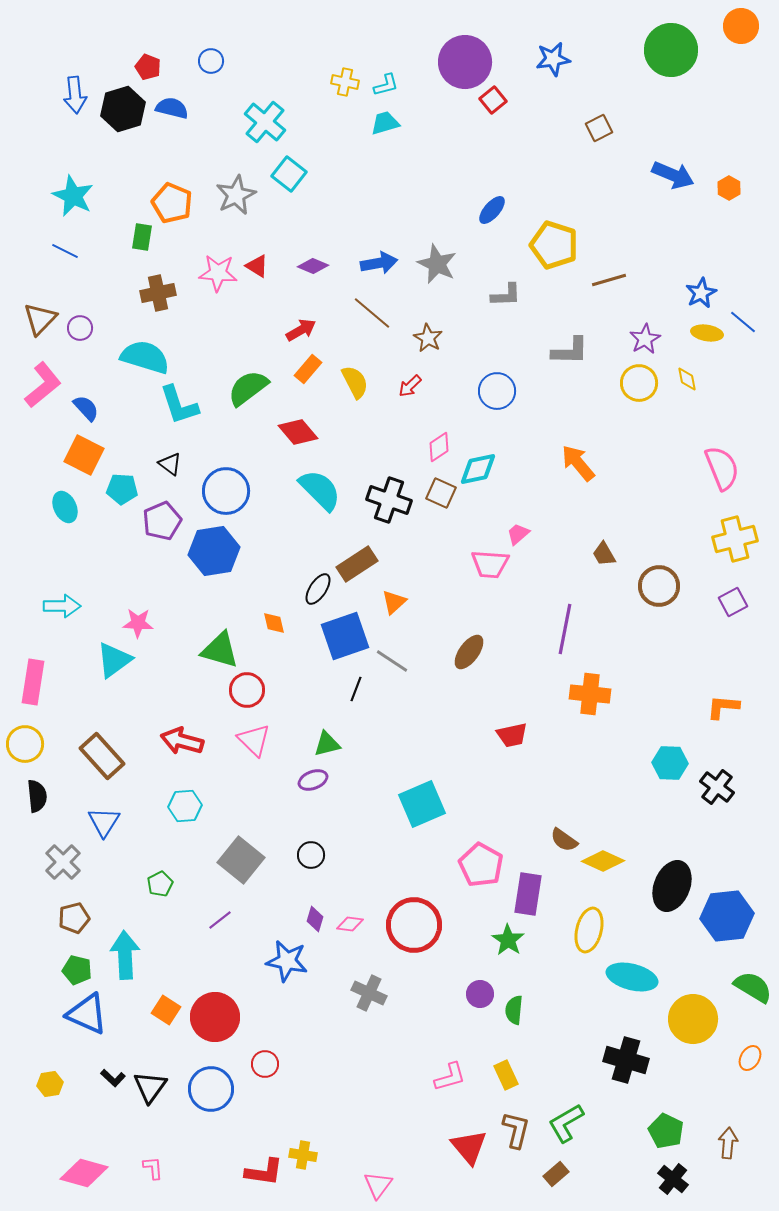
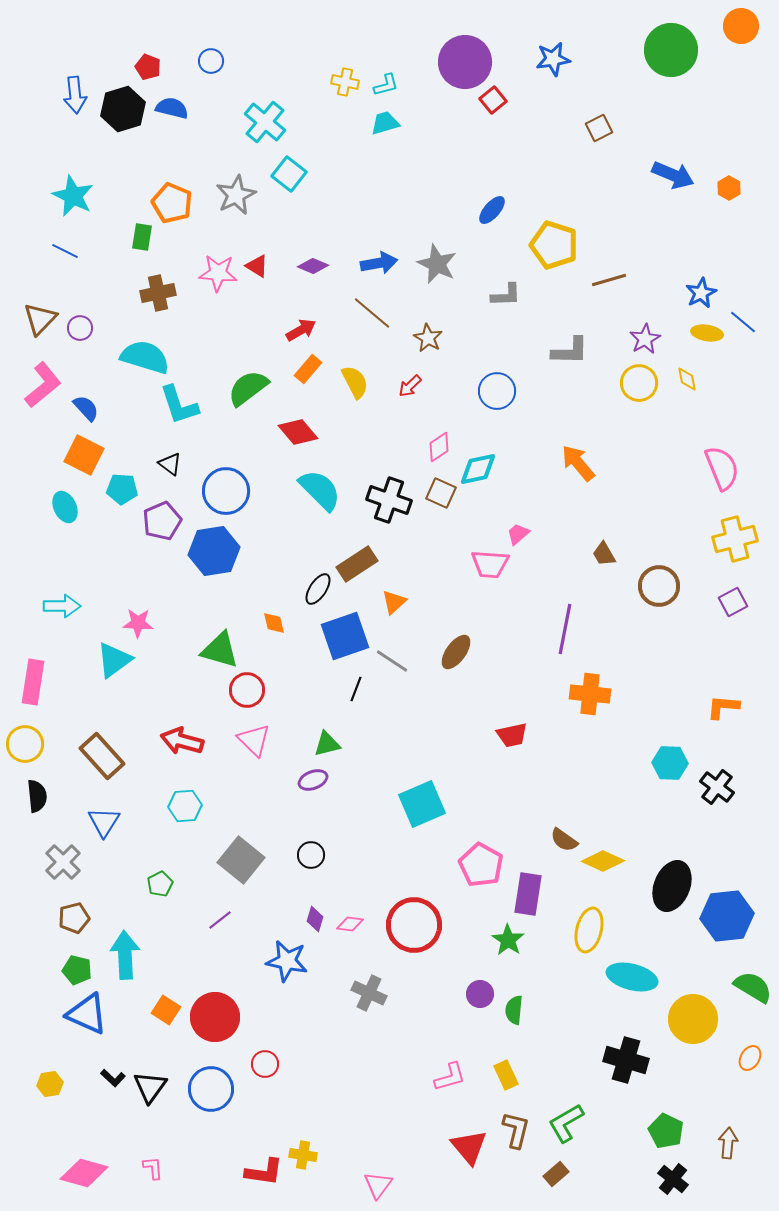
brown ellipse at (469, 652): moved 13 px left
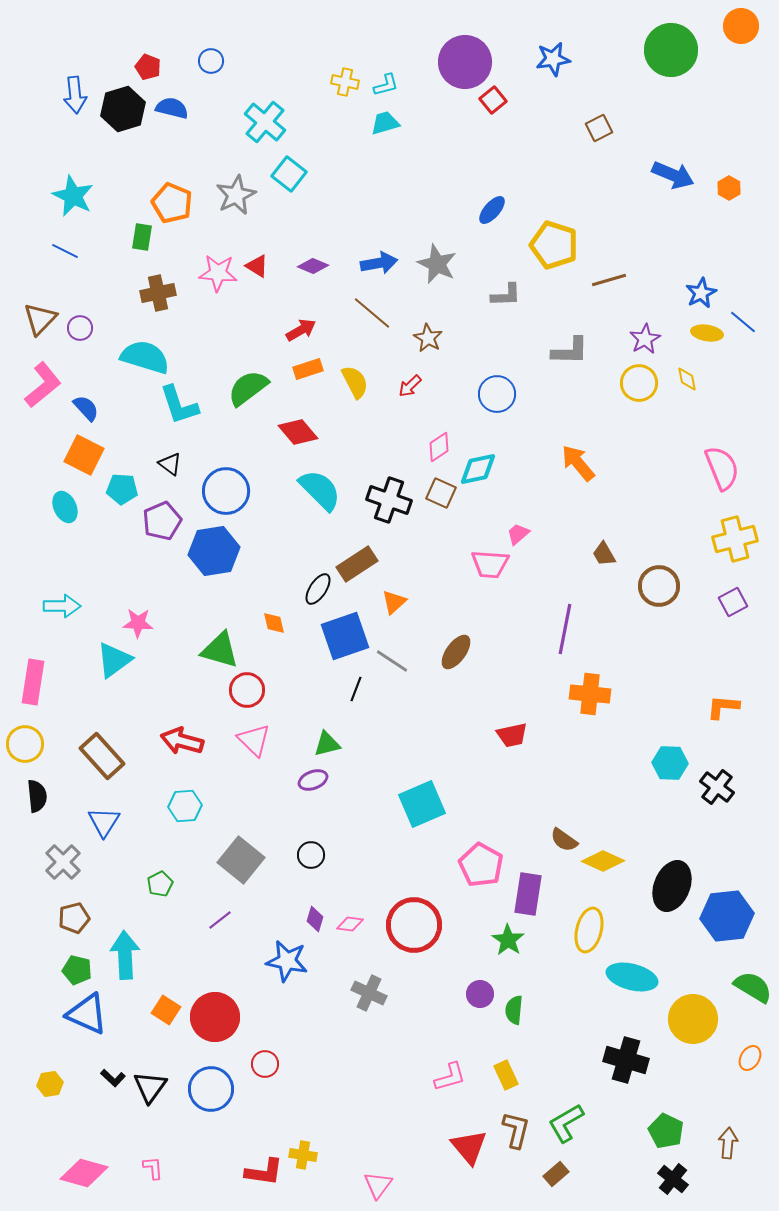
orange rectangle at (308, 369): rotated 32 degrees clockwise
blue circle at (497, 391): moved 3 px down
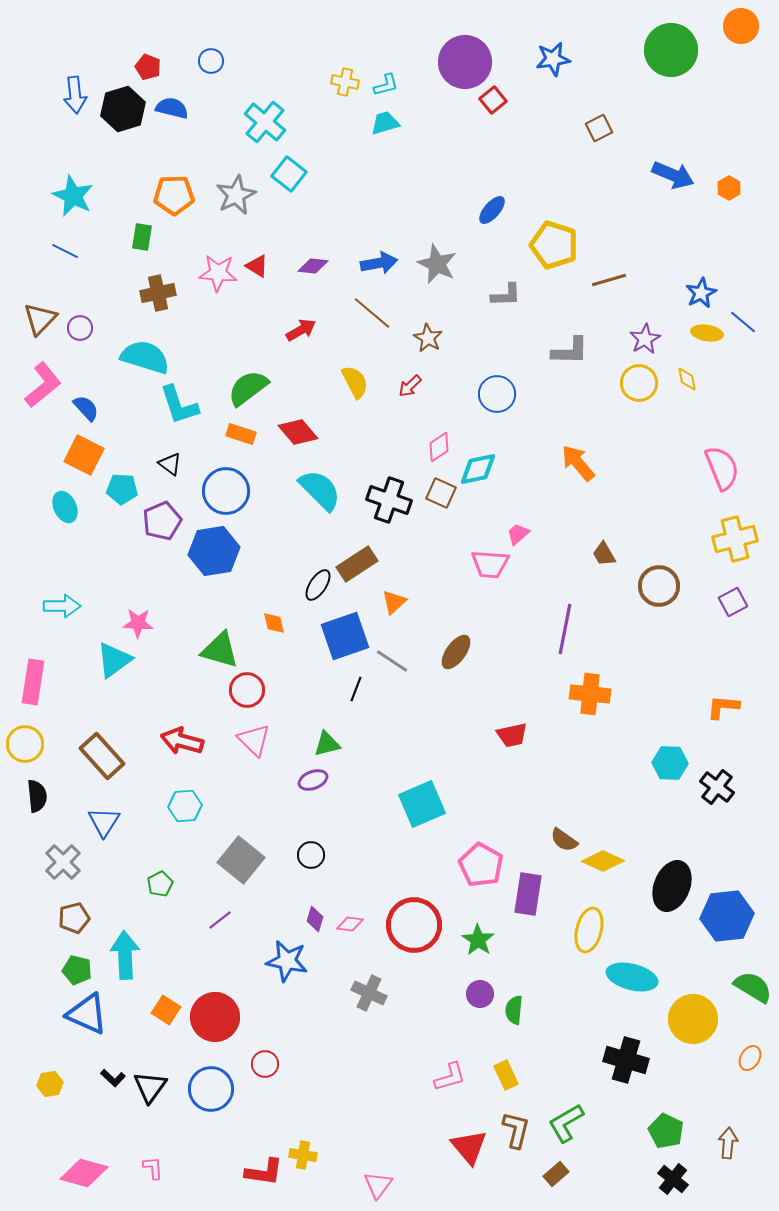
orange pentagon at (172, 203): moved 2 px right, 8 px up; rotated 24 degrees counterclockwise
purple diamond at (313, 266): rotated 16 degrees counterclockwise
orange rectangle at (308, 369): moved 67 px left, 65 px down; rotated 36 degrees clockwise
black ellipse at (318, 589): moved 4 px up
green star at (508, 940): moved 30 px left
